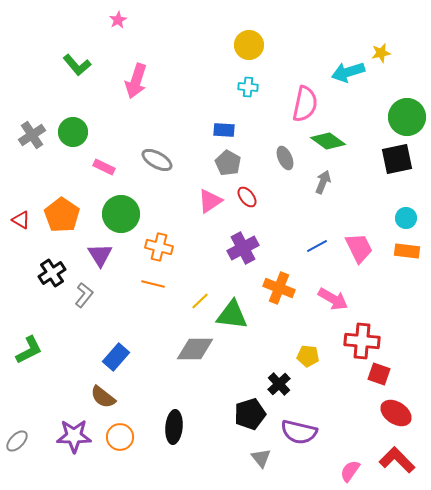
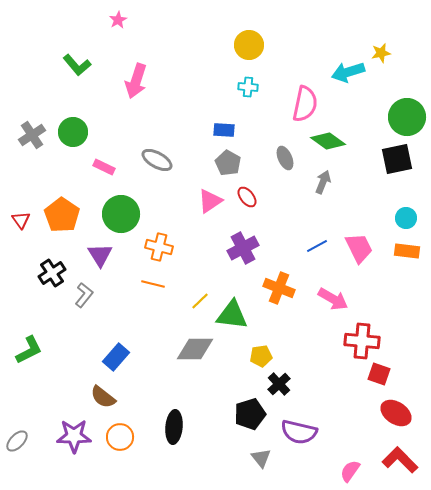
red triangle at (21, 220): rotated 24 degrees clockwise
yellow pentagon at (308, 356): moved 47 px left; rotated 15 degrees counterclockwise
red L-shape at (397, 460): moved 3 px right
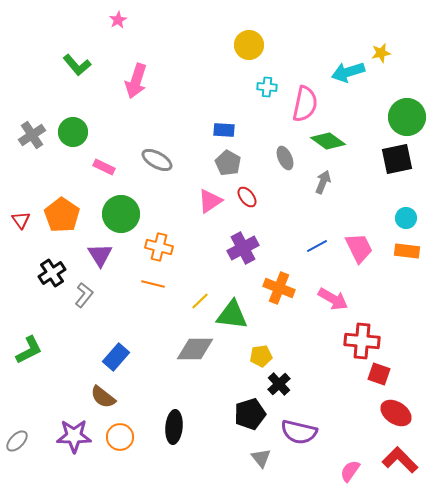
cyan cross at (248, 87): moved 19 px right
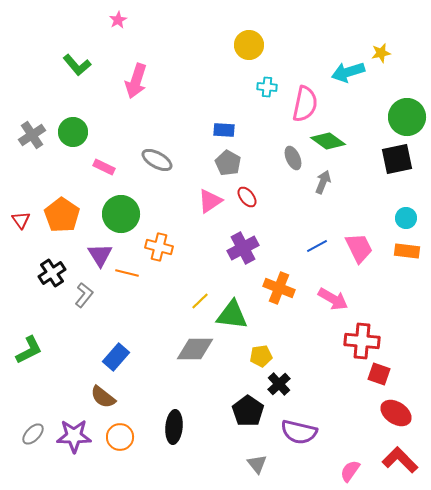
gray ellipse at (285, 158): moved 8 px right
orange line at (153, 284): moved 26 px left, 11 px up
black pentagon at (250, 414): moved 2 px left, 3 px up; rotated 20 degrees counterclockwise
gray ellipse at (17, 441): moved 16 px right, 7 px up
gray triangle at (261, 458): moved 4 px left, 6 px down
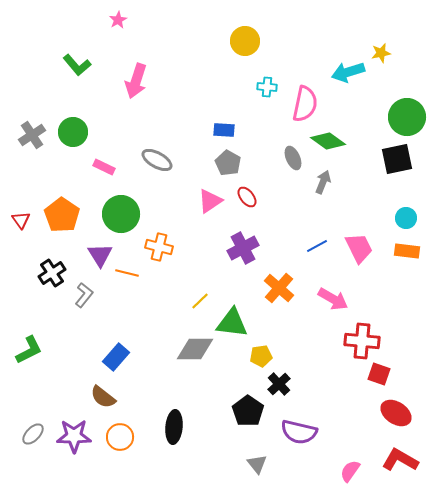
yellow circle at (249, 45): moved 4 px left, 4 px up
orange cross at (279, 288): rotated 20 degrees clockwise
green triangle at (232, 315): moved 8 px down
red L-shape at (400, 460): rotated 15 degrees counterclockwise
